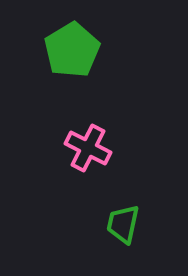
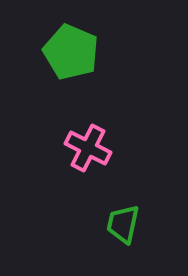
green pentagon: moved 1 px left, 2 px down; rotated 18 degrees counterclockwise
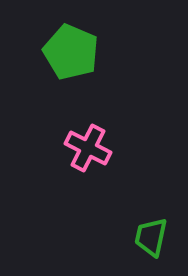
green trapezoid: moved 28 px right, 13 px down
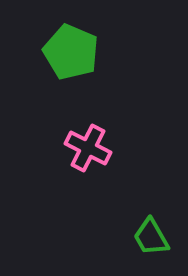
green trapezoid: rotated 42 degrees counterclockwise
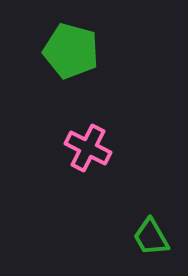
green pentagon: moved 1 px up; rotated 8 degrees counterclockwise
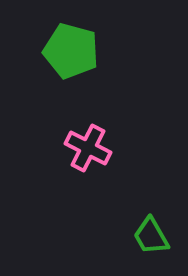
green trapezoid: moved 1 px up
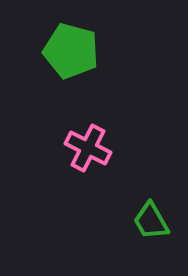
green trapezoid: moved 15 px up
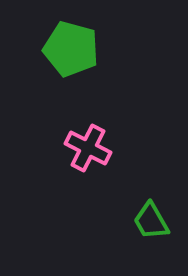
green pentagon: moved 2 px up
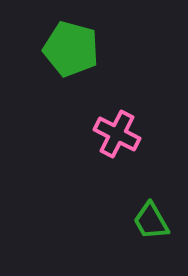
pink cross: moved 29 px right, 14 px up
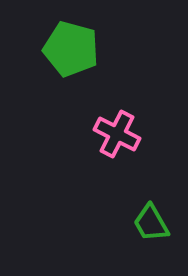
green trapezoid: moved 2 px down
